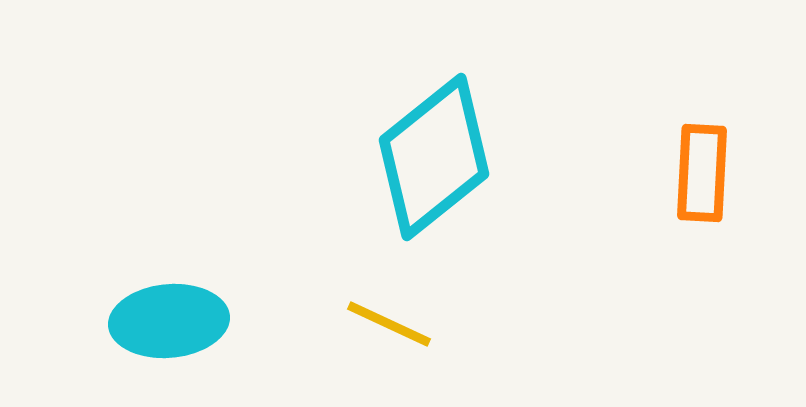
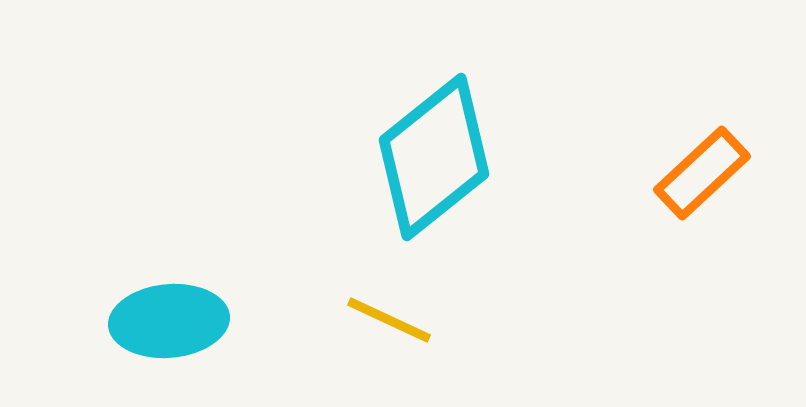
orange rectangle: rotated 44 degrees clockwise
yellow line: moved 4 px up
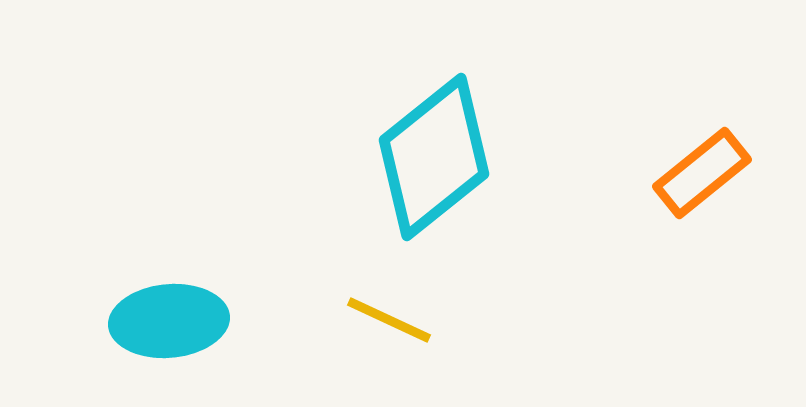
orange rectangle: rotated 4 degrees clockwise
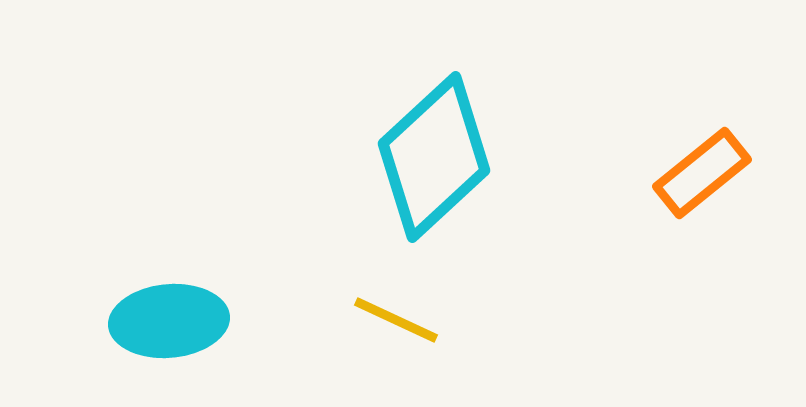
cyan diamond: rotated 4 degrees counterclockwise
yellow line: moved 7 px right
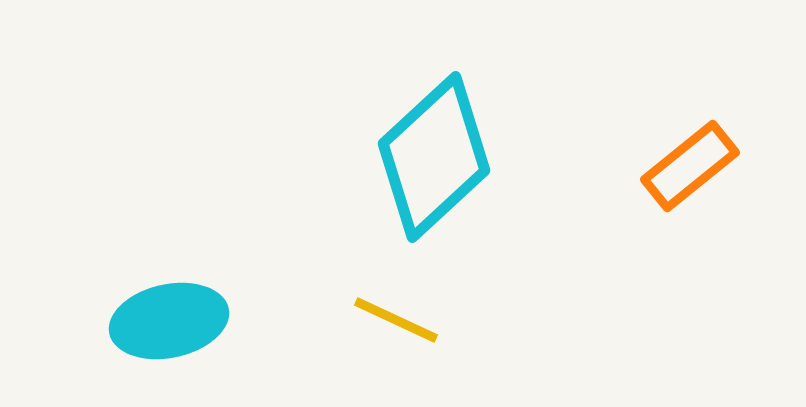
orange rectangle: moved 12 px left, 7 px up
cyan ellipse: rotated 7 degrees counterclockwise
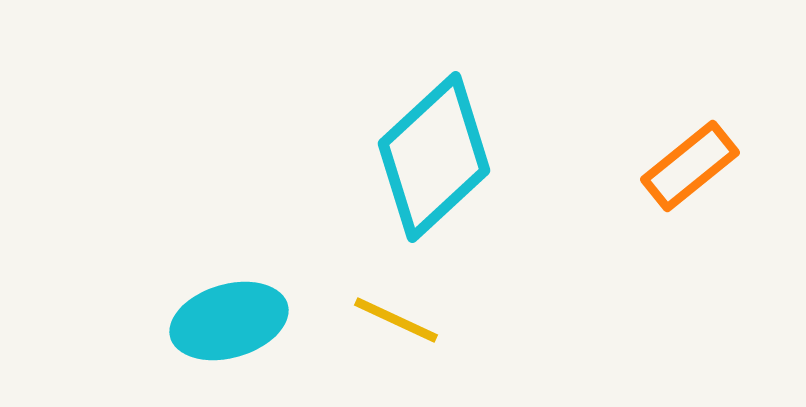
cyan ellipse: moved 60 px right; rotated 4 degrees counterclockwise
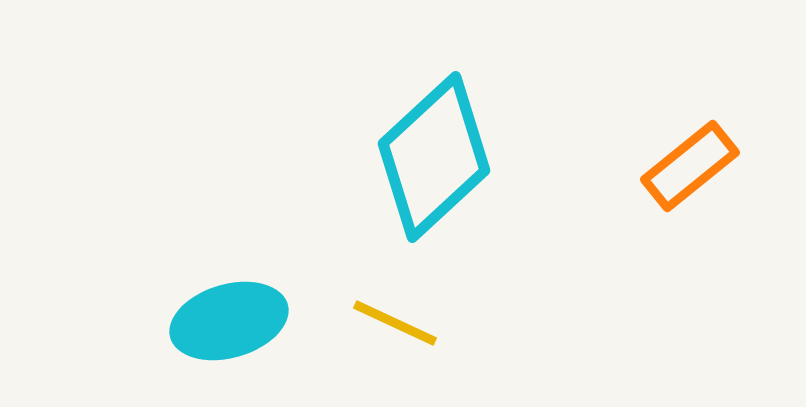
yellow line: moved 1 px left, 3 px down
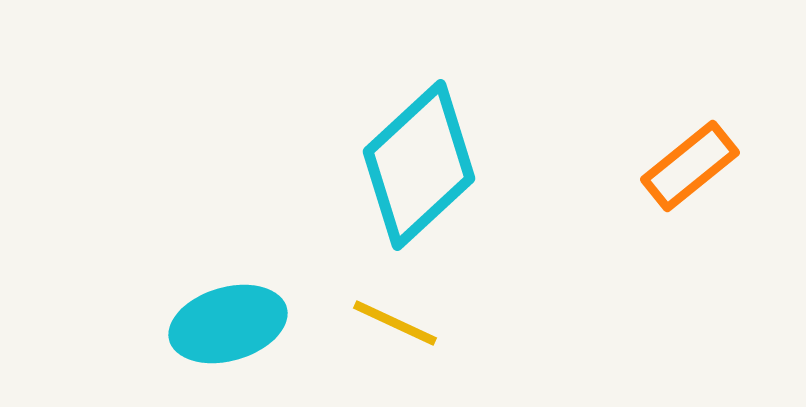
cyan diamond: moved 15 px left, 8 px down
cyan ellipse: moved 1 px left, 3 px down
